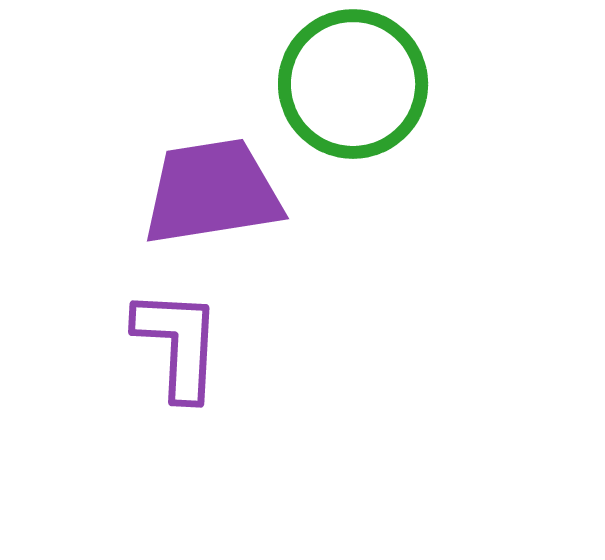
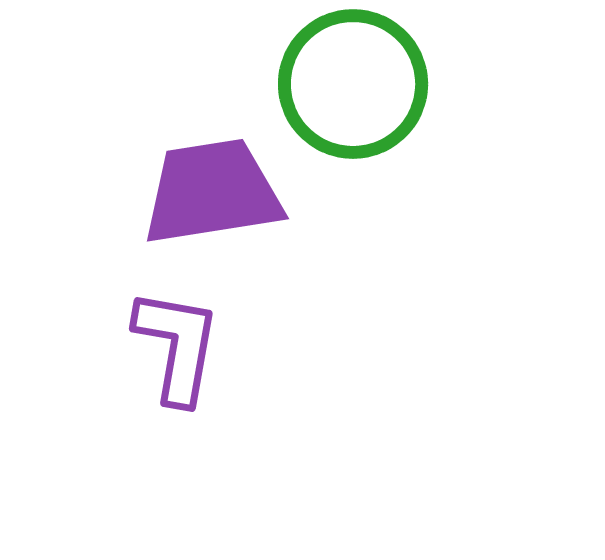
purple L-shape: moved 1 px left, 2 px down; rotated 7 degrees clockwise
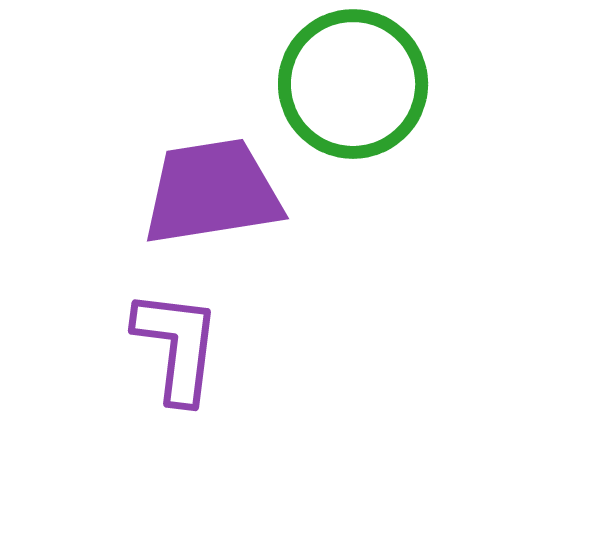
purple L-shape: rotated 3 degrees counterclockwise
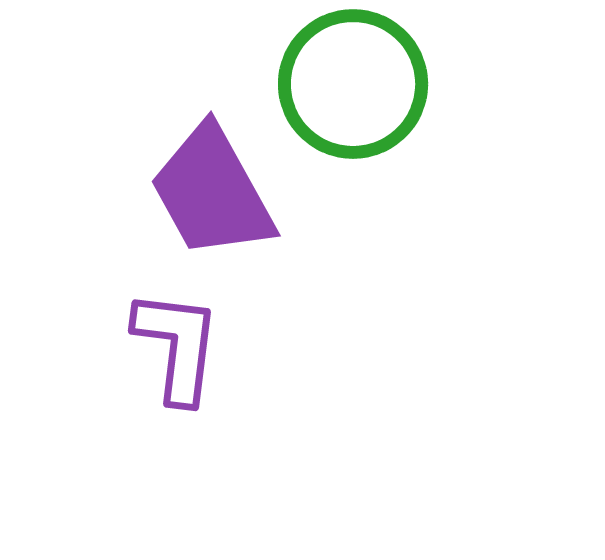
purple trapezoid: rotated 110 degrees counterclockwise
